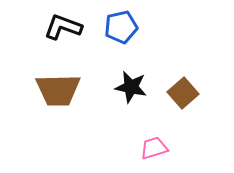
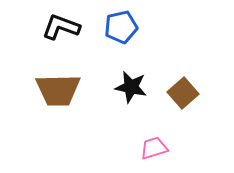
black L-shape: moved 2 px left
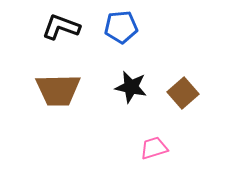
blue pentagon: rotated 8 degrees clockwise
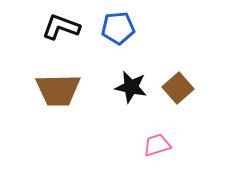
blue pentagon: moved 3 px left, 1 px down
brown square: moved 5 px left, 5 px up
pink trapezoid: moved 3 px right, 3 px up
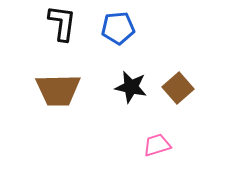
black L-shape: moved 1 px right, 4 px up; rotated 78 degrees clockwise
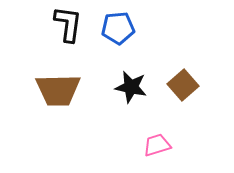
black L-shape: moved 6 px right, 1 px down
brown square: moved 5 px right, 3 px up
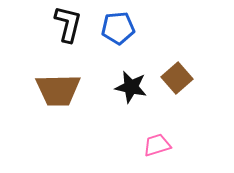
black L-shape: rotated 6 degrees clockwise
brown square: moved 6 px left, 7 px up
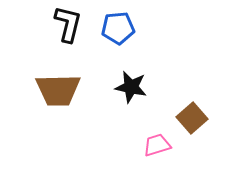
brown square: moved 15 px right, 40 px down
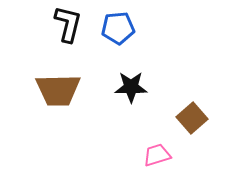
black star: rotated 12 degrees counterclockwise
pink trapezoid: moved 10 px down
